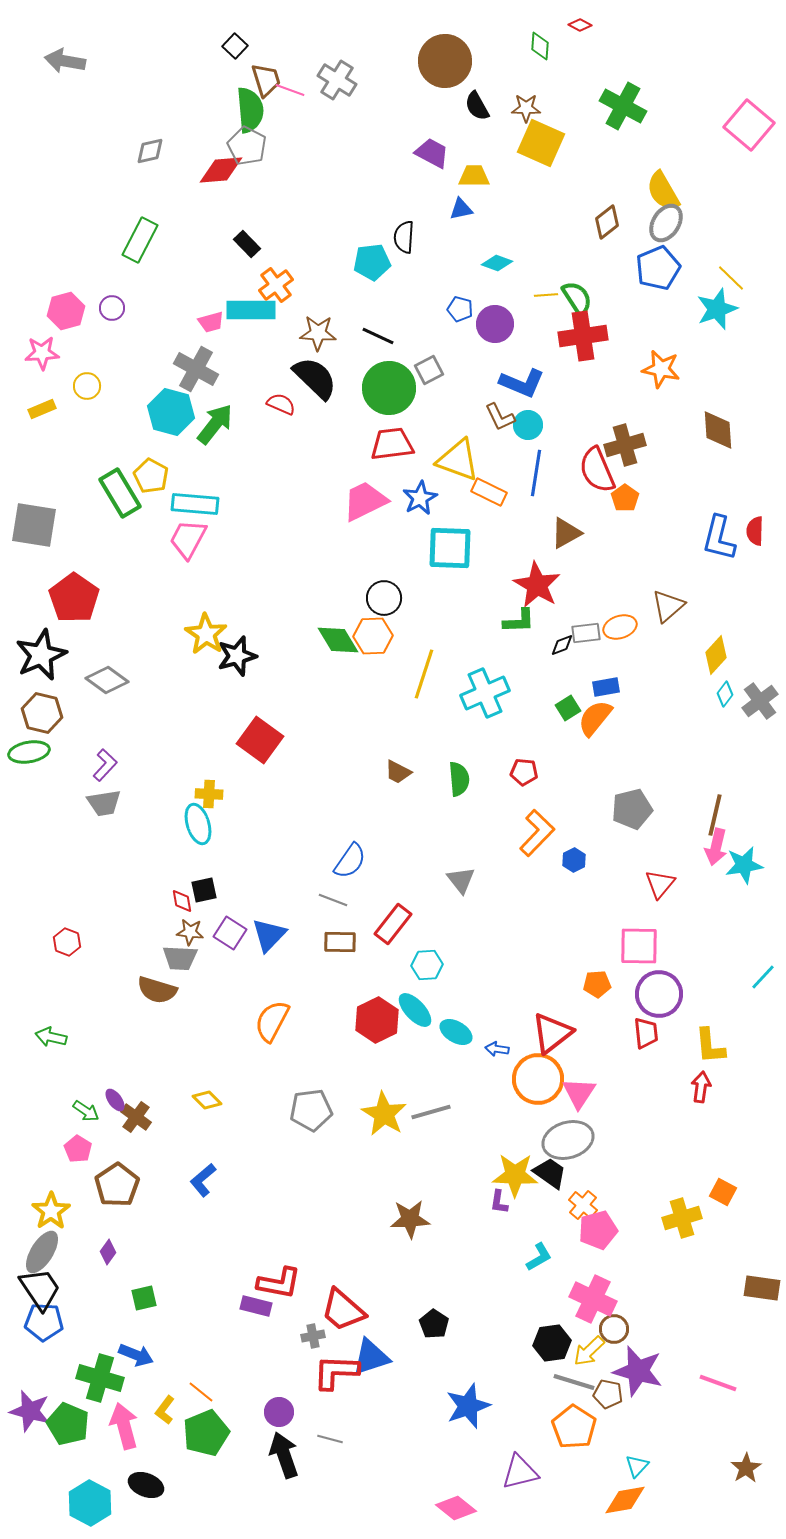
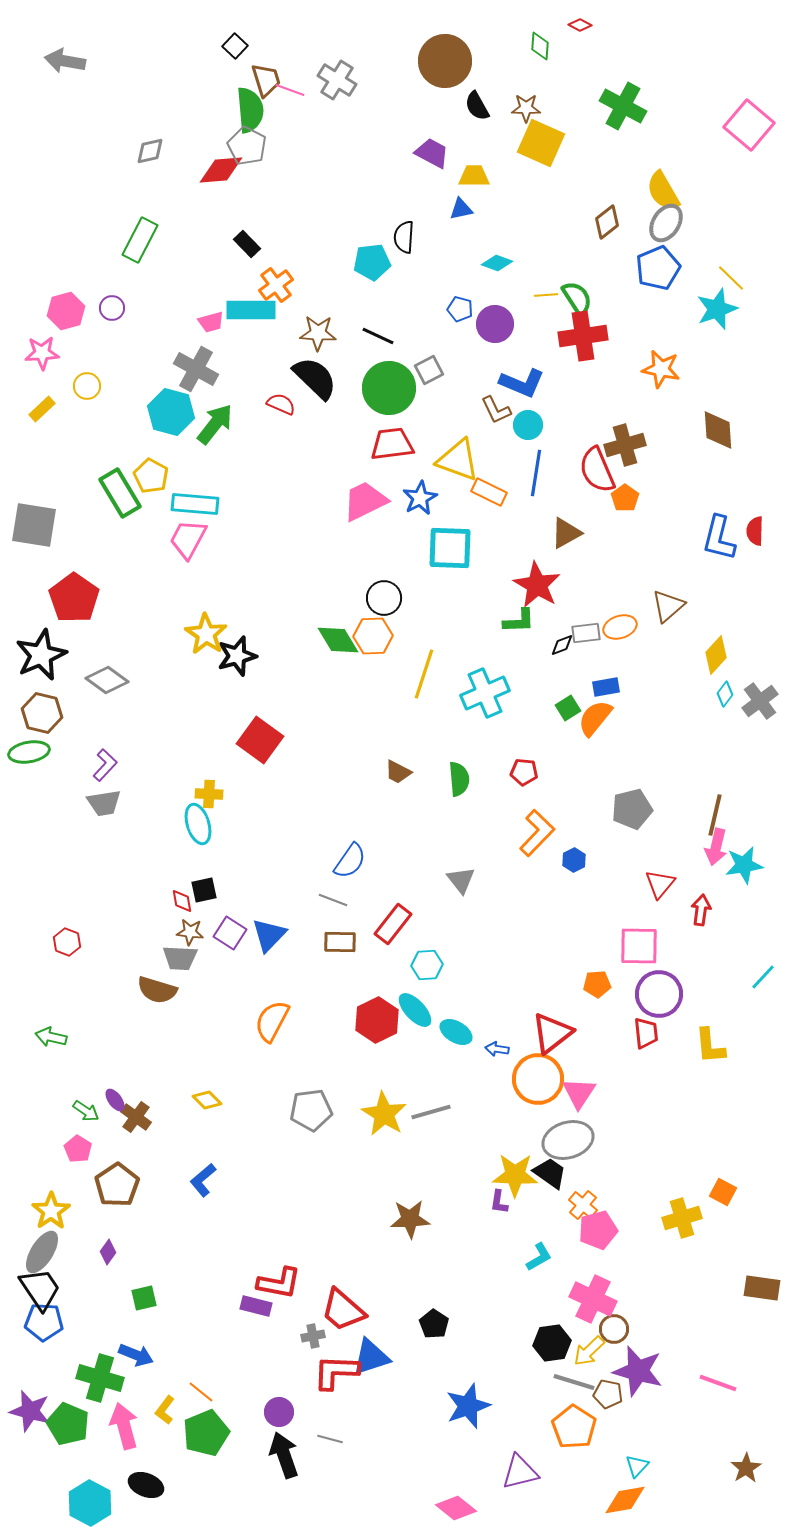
yellow rectangle at (42, 409): rotated 20 degrees counterclockwise
brown L-shape at (500, 417): moved 4 px left, 7 px up
red arrow at (701, 1087): moved 177 px up
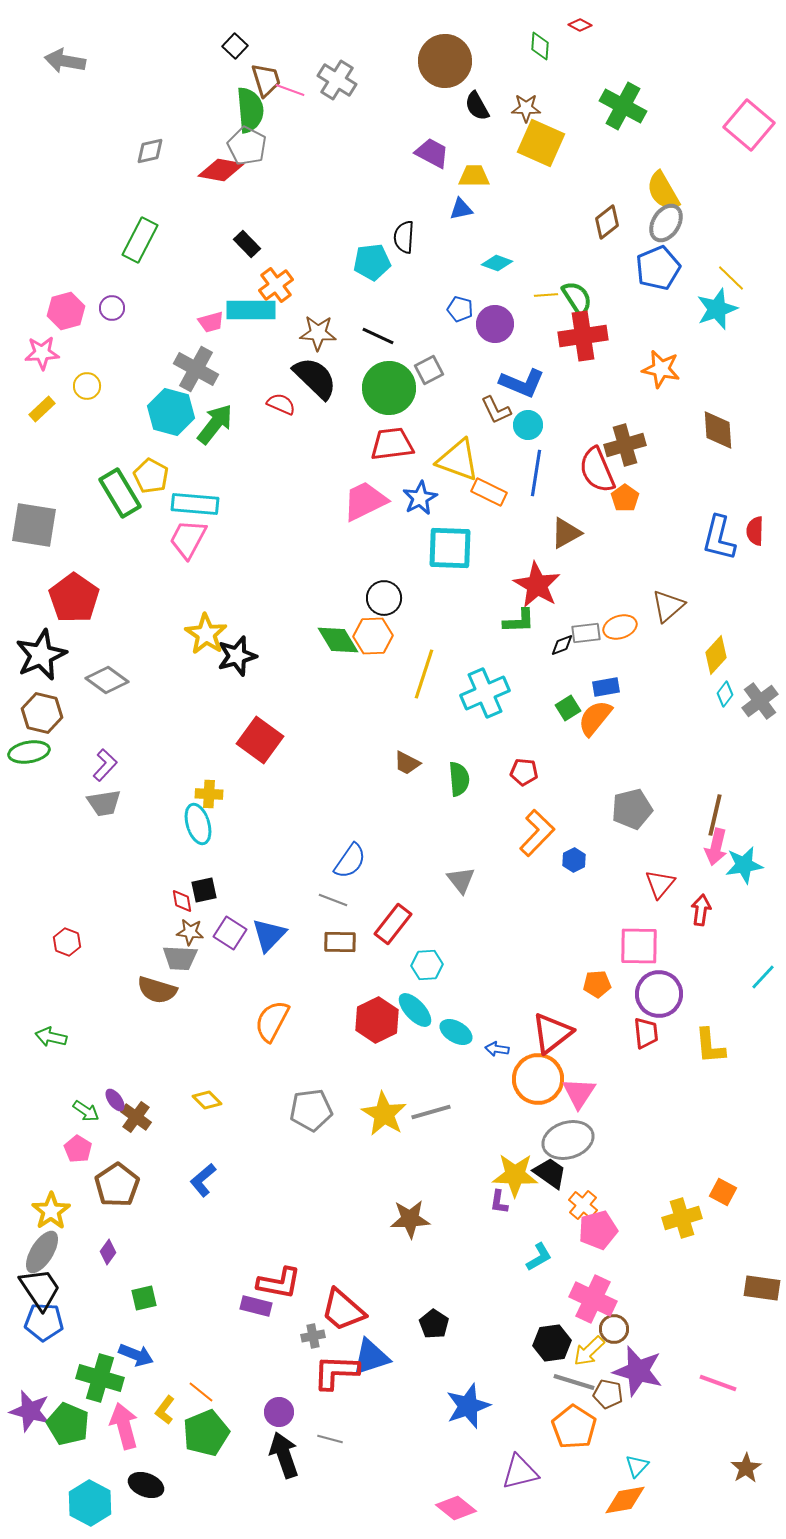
red diamond at (221, 170): rotated 15 degrees clockwise
brown trapezoid at (398, 772): moved 9 px right, 9 px up
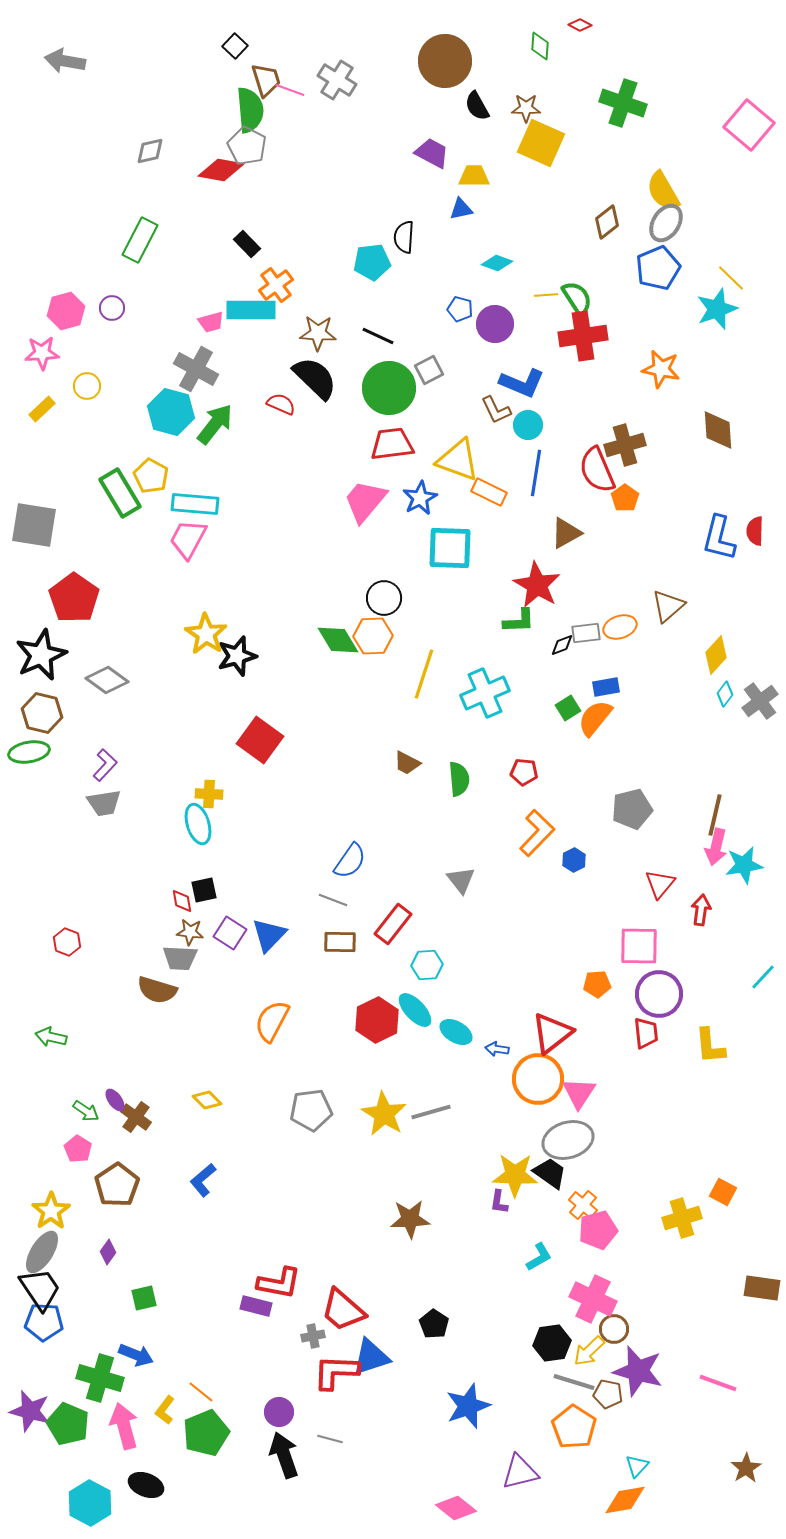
green cross at (623, 106): moved 3 px up; rotated 9 degrees counterclockwise
pink trapezoid at (365, 501): rotated 24 degrees counterclockwise
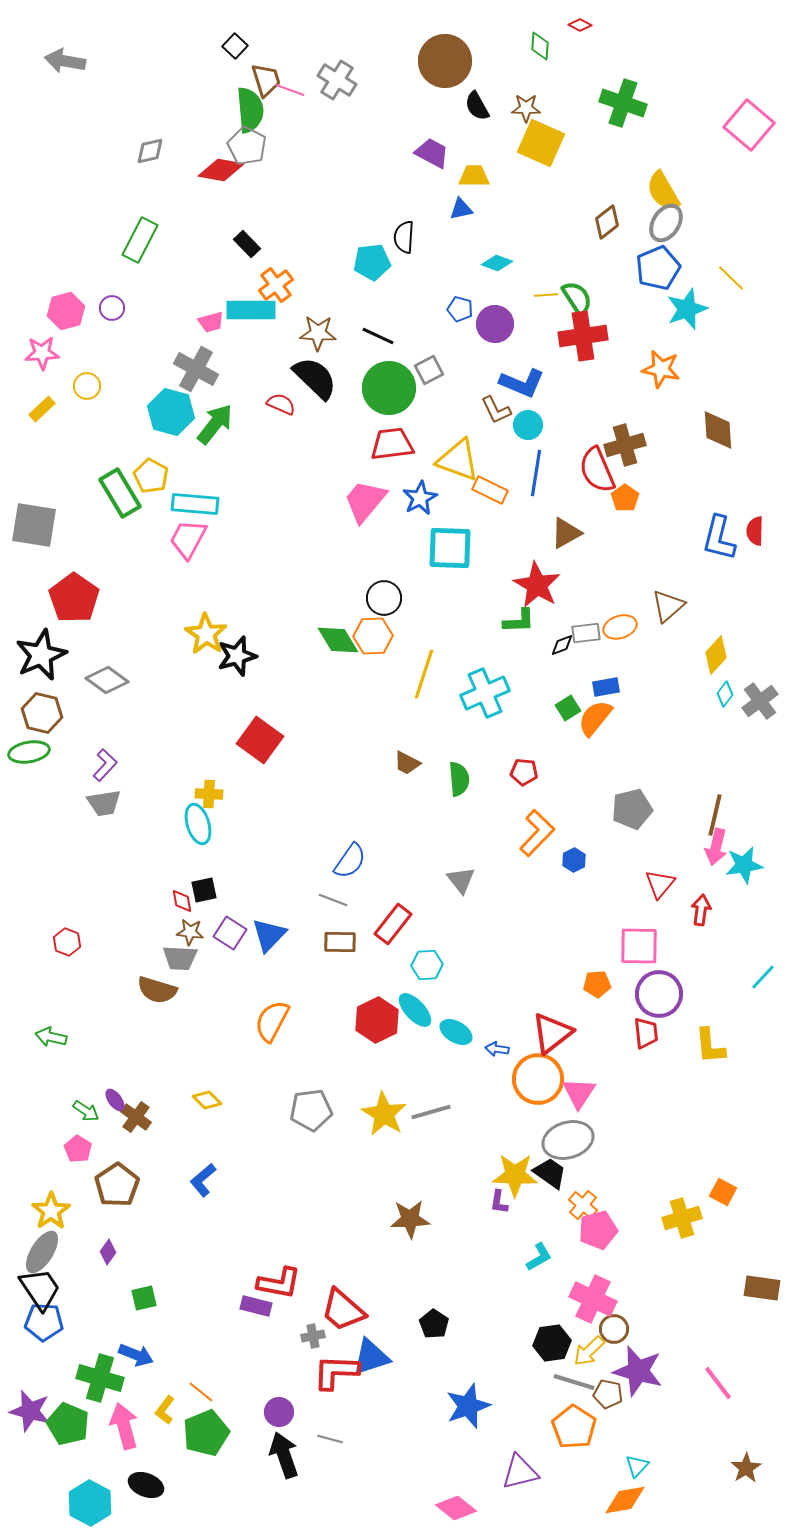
cyan star at (717, 309): moved 30 px left
orange rectangle at (489, 492): moved 1 px right, 2 px up
pink line at (718, 1383): rotated 33 degrees clockwise
